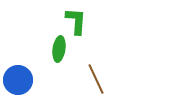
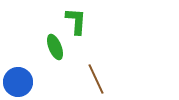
green ellipse: moved 4 px left, 2 px up; rotated 30 degrees counterclockwise
blue circle: moved 2 px down
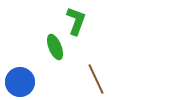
green L-shape: rotated 16 degrees clockwise
blue circle: moved 2 px right
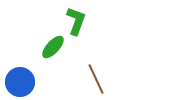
green ellipse: moved 2 px left; rotated 65 degrees clockwise
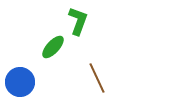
green L-shape: moved 2 px right
brown line: moved 1 px right, 1 px up
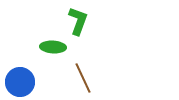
green ellipse: rotated 50 degrees clockwise
brown line: moved 14 px left
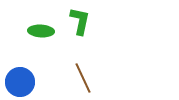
green L-shape: moved 2 px right; rotated 8 degrees counterclockwise
green ellipse: moved 12 px left, 16 px up
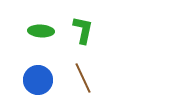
green L-shape: moved 3 px right, 9 px down
blue circle: moved 18 px right, 2 px up
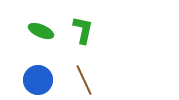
green ellipse: rotated 20 degrees clockwise
brown line: moved 1 px right, 2 px down
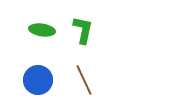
green ellipse: moved 1 px right, 1 px up; rotated 15 degrees counterclockwise
